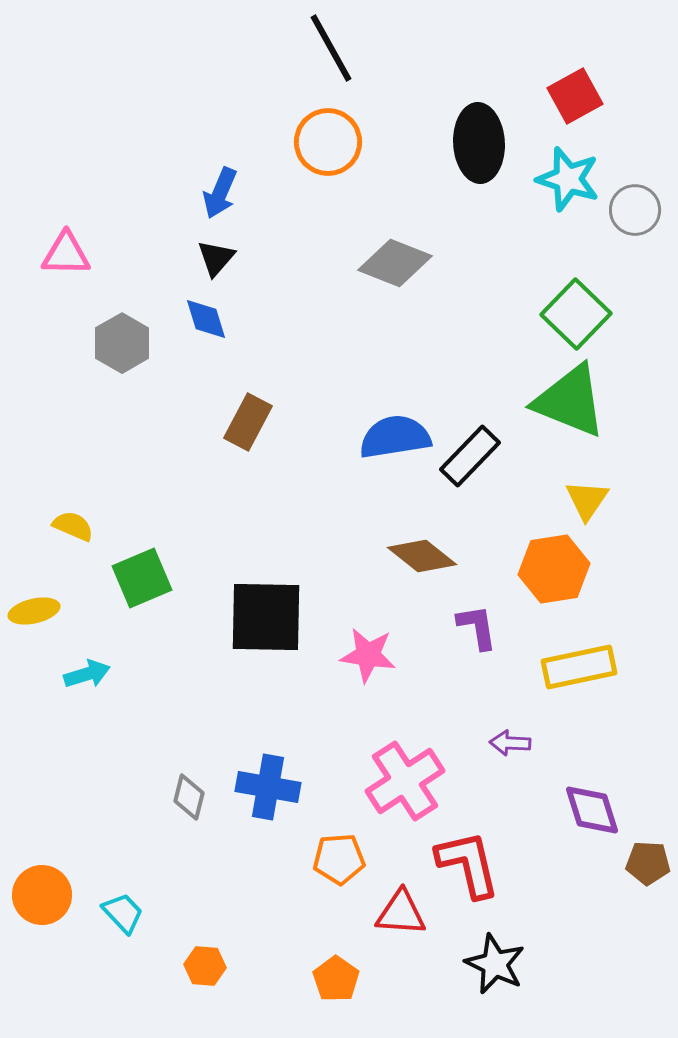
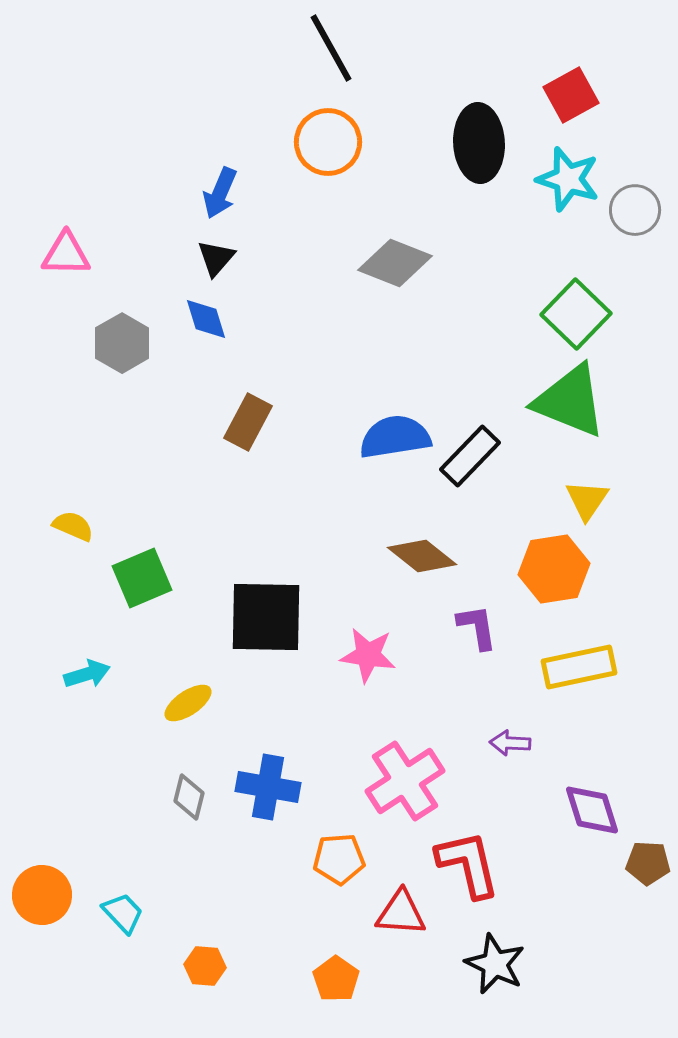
red square at (575, 96): moved 4 px left, 1 px up
yellow ellipse at (34, 611): moved 154 px right, 92 px down; rotated 21 degrees counterclockwise
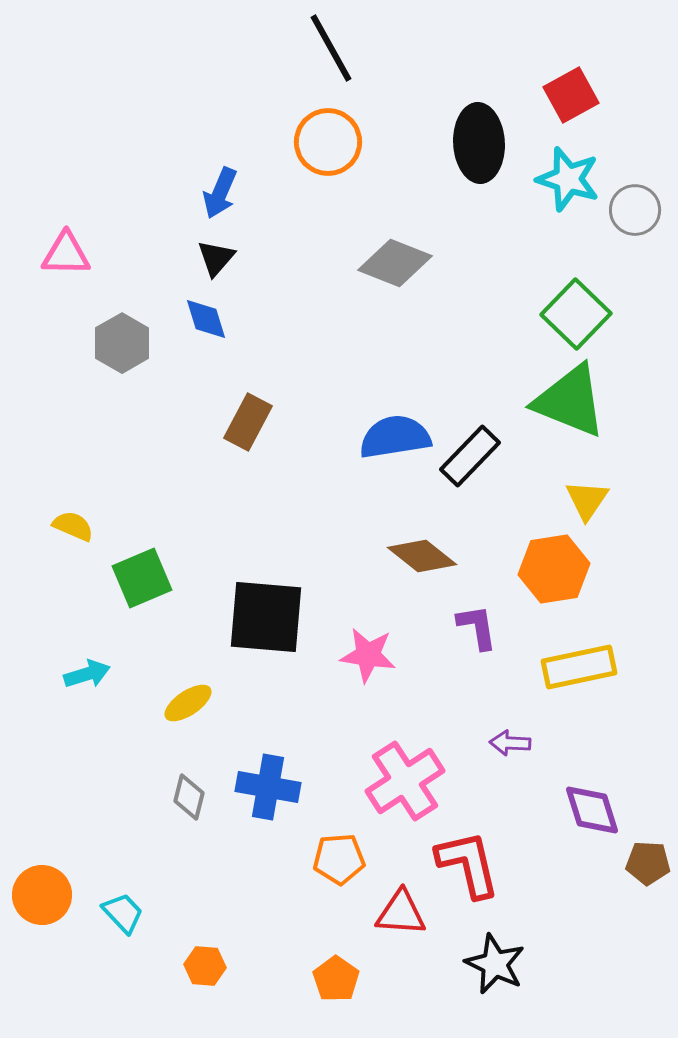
black square at (266, 617): rotated 4 degrees clockwise
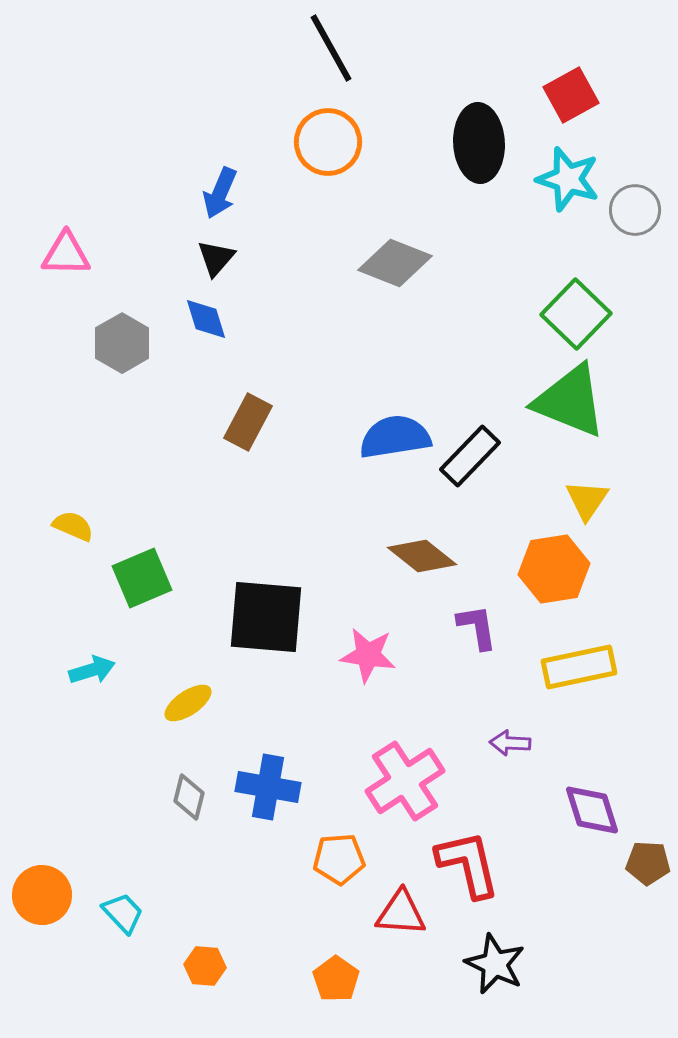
cyan arrow at (87, 674): moved 5 px right, 4 px up
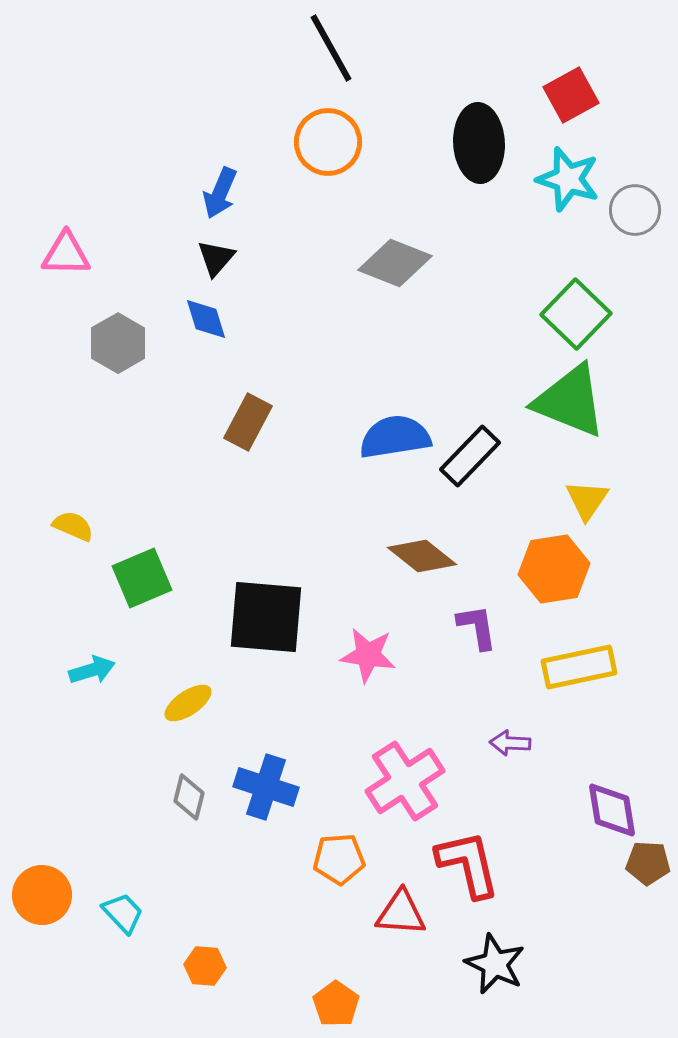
gray hexagon at (122, 343): moved 4 px left
blue cross at (268, 787): moved 2 px left; rotated 8 degrees clockwise
purple diamond at (592, 810): moved 20 px right; rotated 8 degrees clockwise
orange pentagon at (336, 979): moved 25 px down
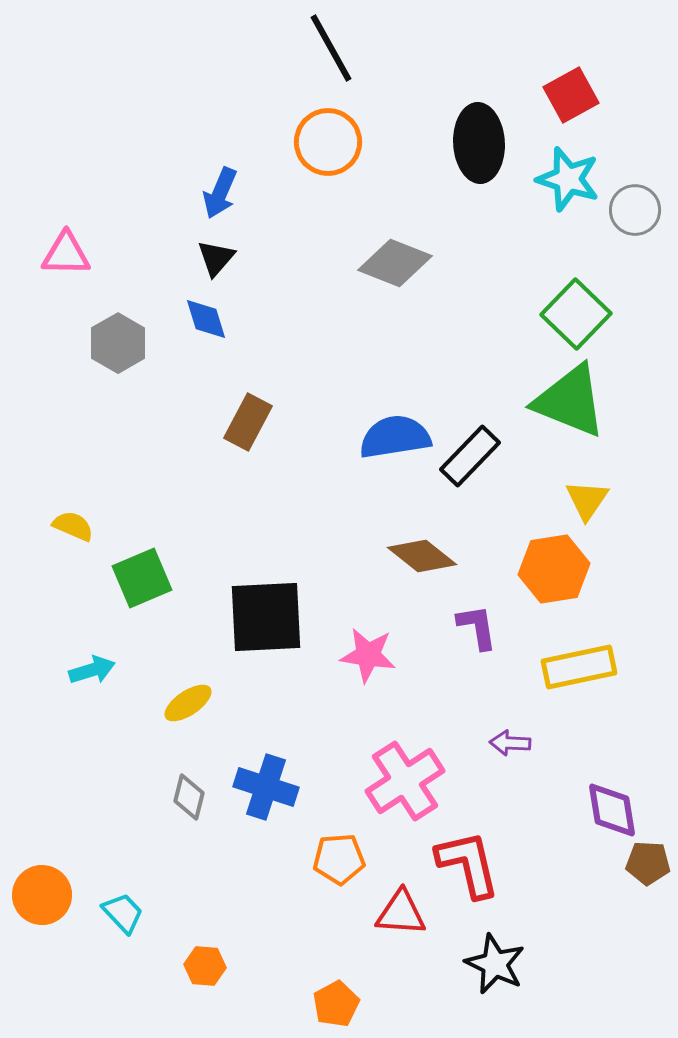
black square at (266, 617): rotated 8 degrees counterclockwise
orange pentagon at (336, 1004): rotated 9 degrees clockwise
